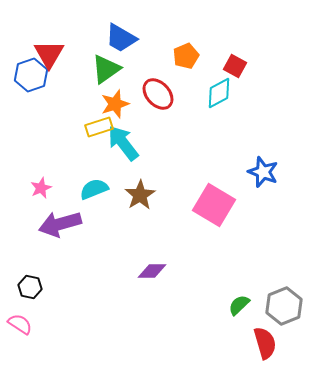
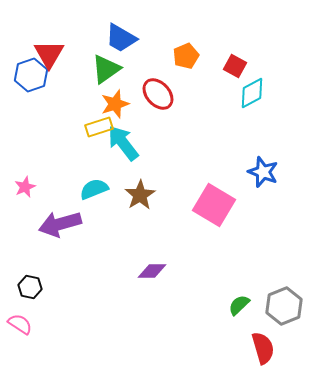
cyan diamond: moved 33 px right
pink star: moved 16 px left, 1 px up
red semicircle: moved 2 px left, 5 px down
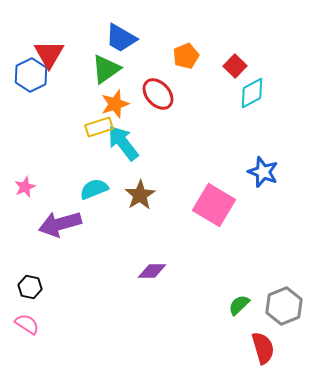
red square: rotated 15 degrees clockwise
blue hexagon: rotated 8 degrees counterclockwise
pink semicircle: moved 7 px right
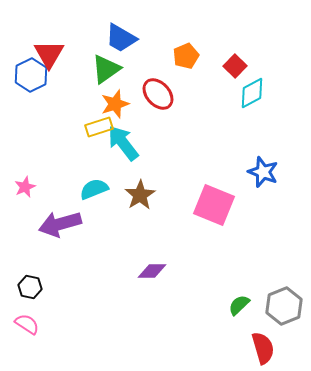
pink square: rotated 9 degrees counterclockwise
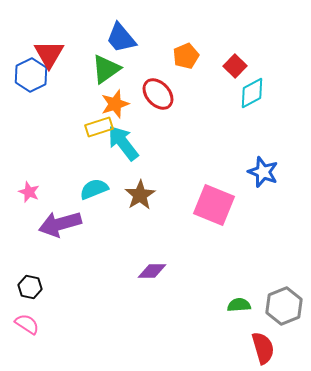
blue trapezoid: rotated 20 degrees clockwise
pink star: moved 4 px right, 5 px down; rotated 25 degrees counterclockwise
green semicircle: rotated 40 degrees clockwise
